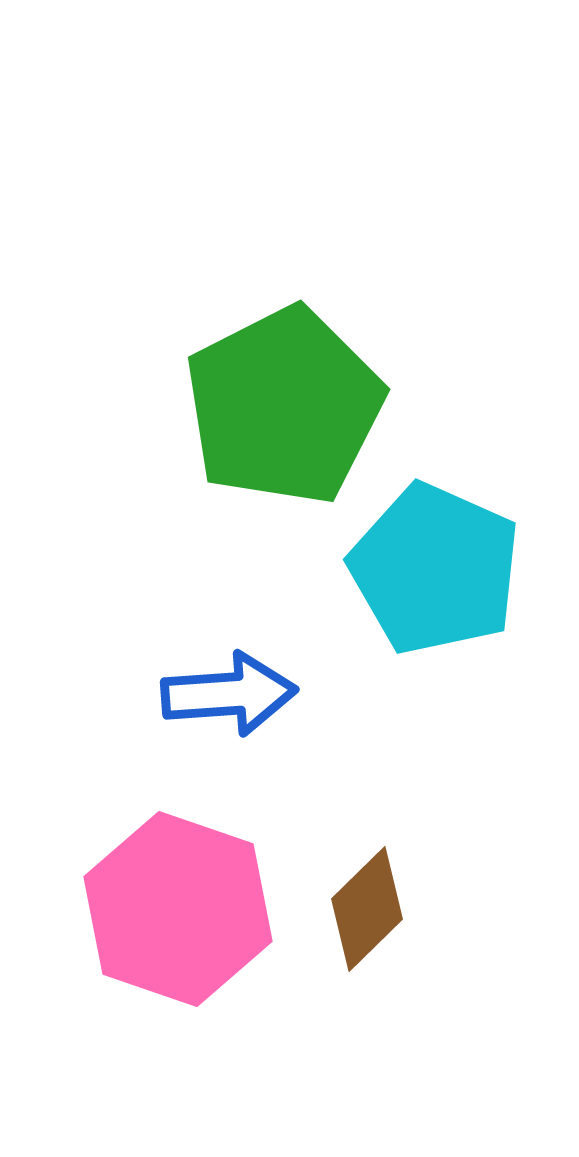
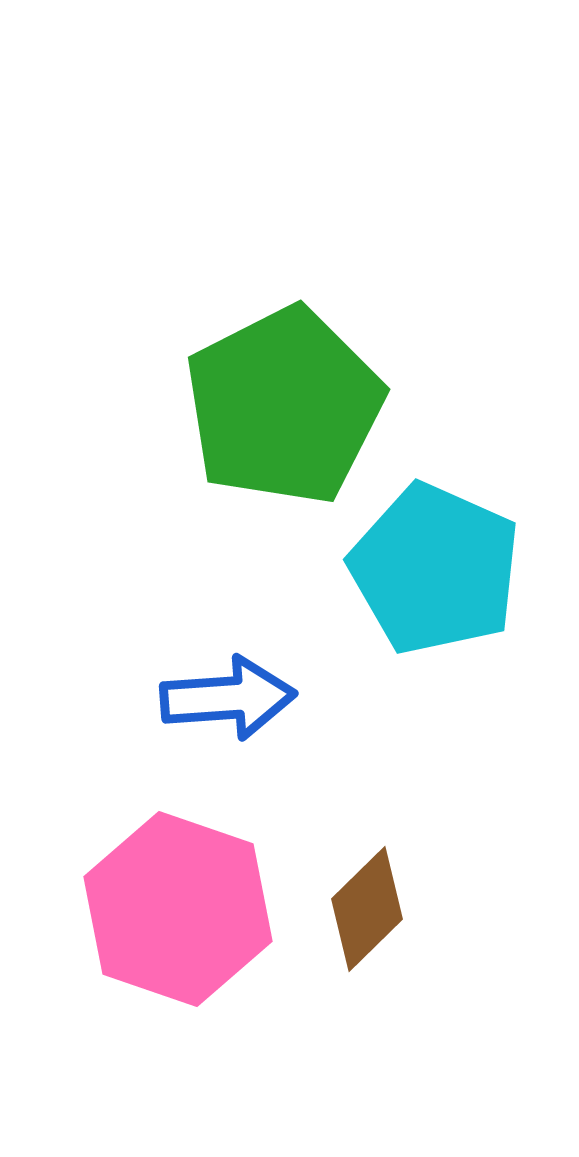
blue arrow: moved 1 px left, 4 px down
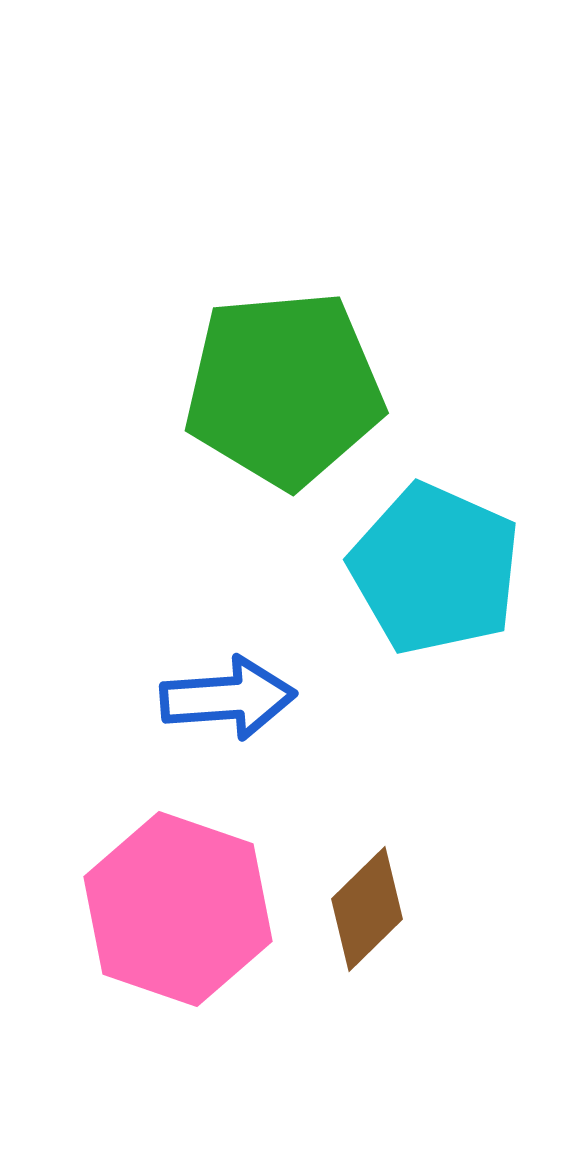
green pentagon: moved 17 px up; rotated 22 degrees clockwise
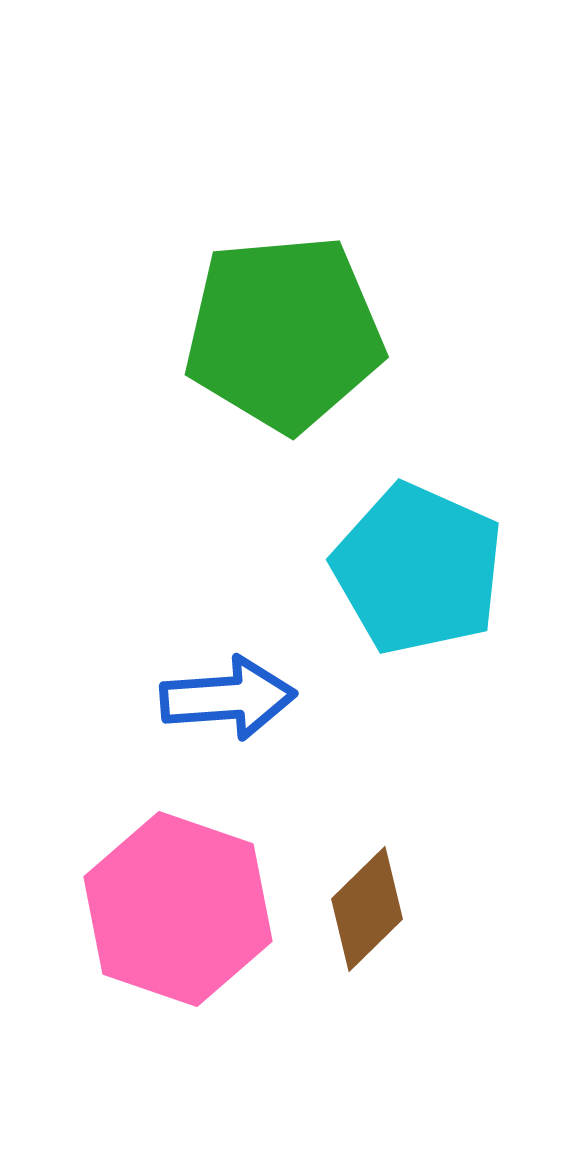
green pentagon: moved 56 px up
cyan pentagon: moved 17 px left
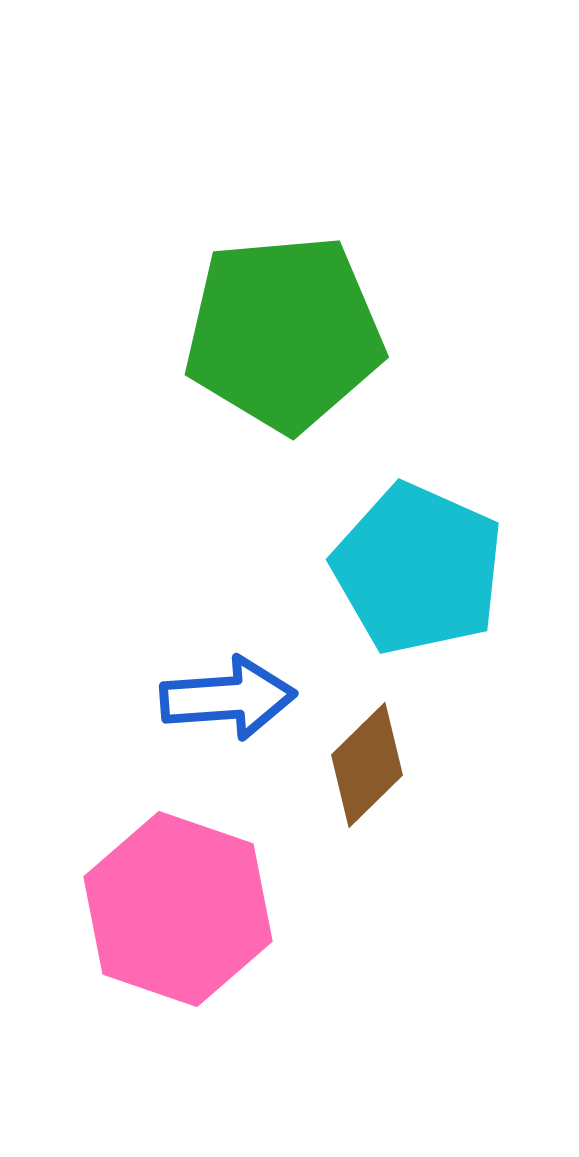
brown diamond: moved 144 px up
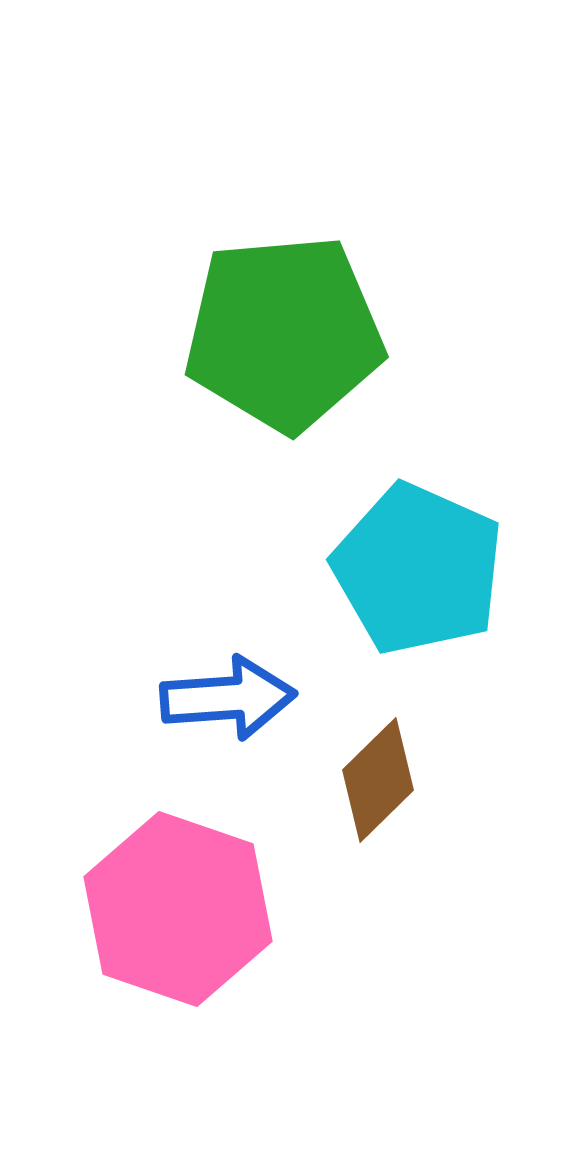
brown diamond: moved 11 px right, 15 px down
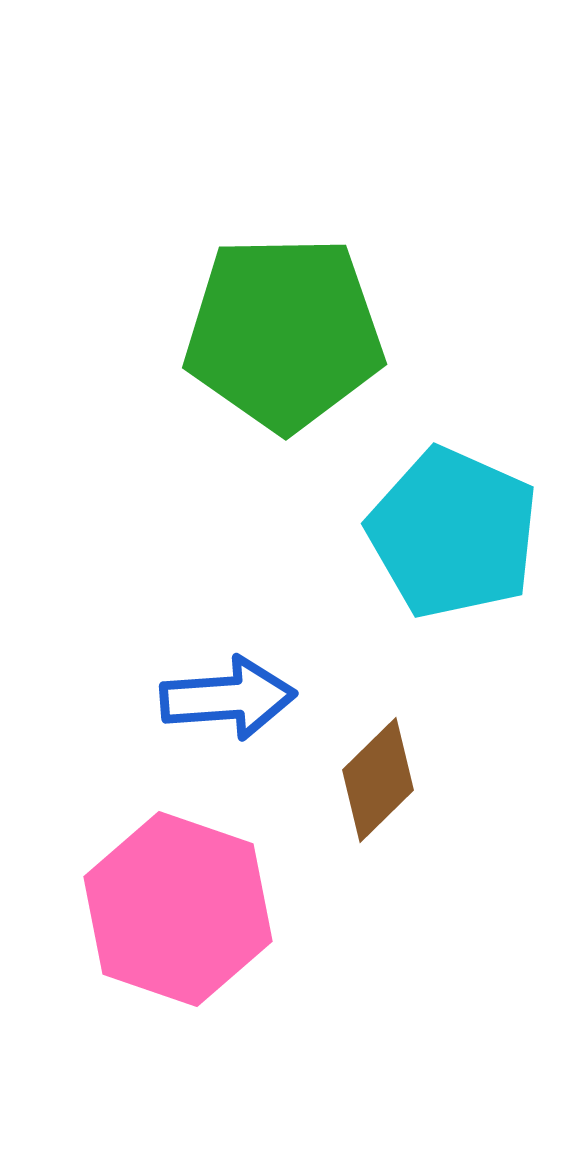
green pentagon: rotated 4 degrees clockwise
cyan pentagon: moved 35 px right, 36 px up
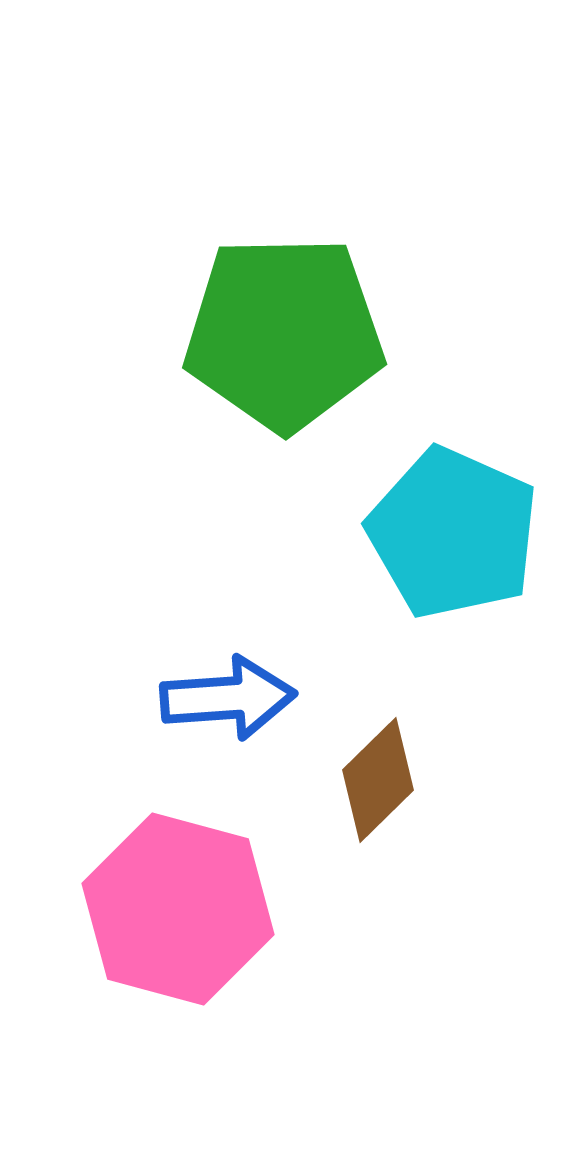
pink hexagon: rotated 4 degrees counterclockwise
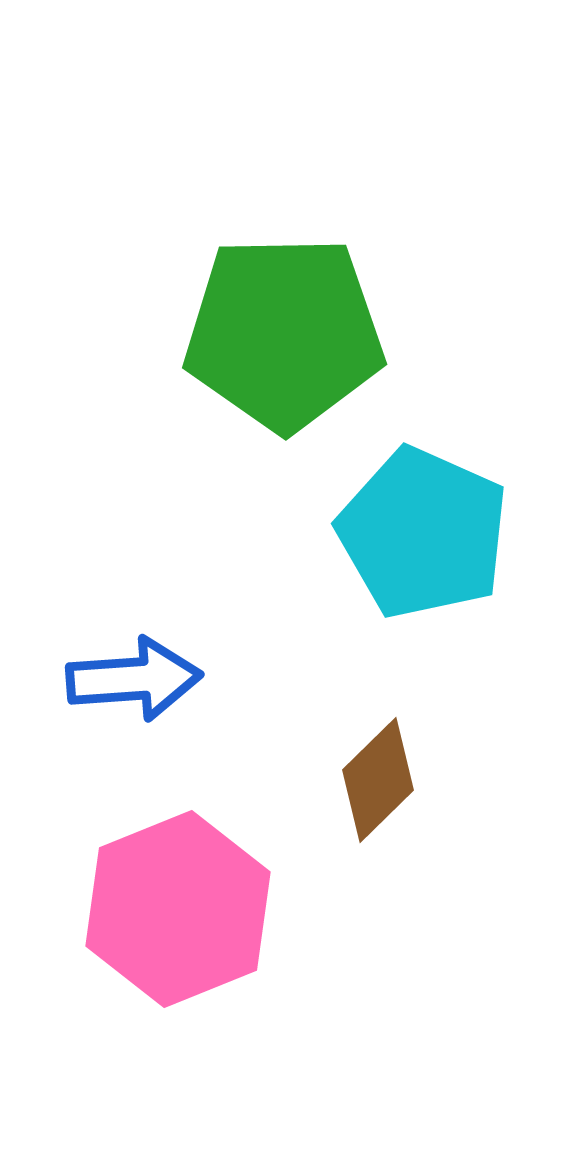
cyan pentagon: moved 30 px left
blue arrow: moved 94 px left, 19 px up
pink hexagon: rotated 23 degrees clockwise
